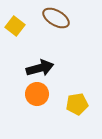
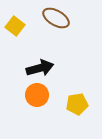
orange circle: moved 1 px down
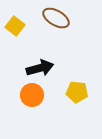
orange circle: moved 5 px left
yellow pentagon: moved 12 px up; rotated 15 degrees clockwise
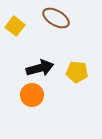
yellow pentagon: moved 20 px up
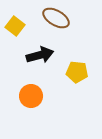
black arrow: moved 13 px up
orange circle: moved 1 px left, 1 px down
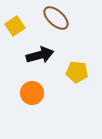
brown ellipse: rotated 12 degrees clockwise
yellow square: rotated 18 degrees clockwise
orange circle: moved 1 px right, 3 px up
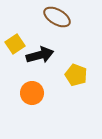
brown ellipse: moved 1 px right, 1 px up; rotated 12 degrees counterclockwise
yellow square: moved 18 px down
yellow pentagon: moved 1 px left, 3 px down; rotated 15 degrees clockwise
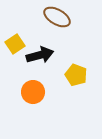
orange circle: moved 1 px right, 1 px up
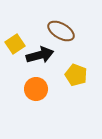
brown ellipse: moved 4 px right, 14 px down
orange circle: moved 3 px right, 3 px up
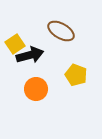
black arrow: moved 10 px left
